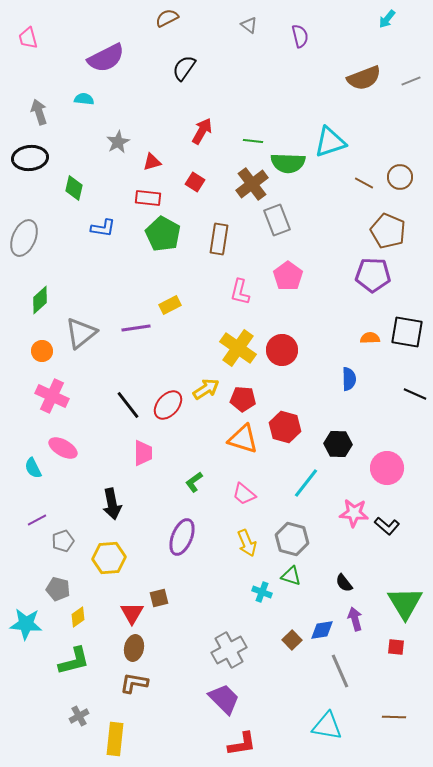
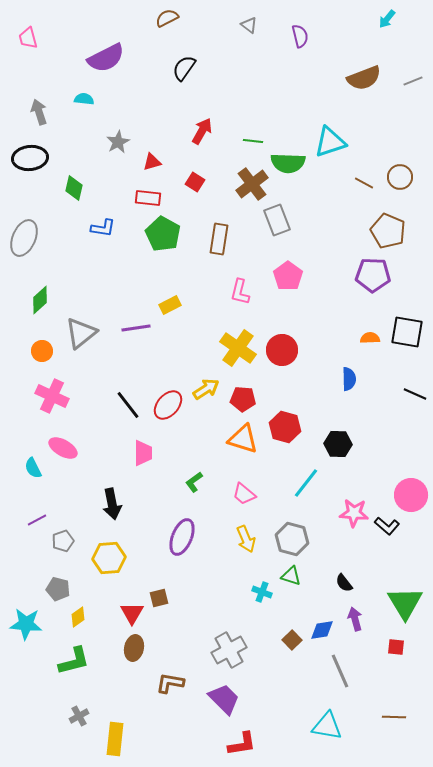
gray line at (411, 81): moved 2 px right
pink circle at (387, 468): moved 24 px right, 27 px down
yellow arrow at (247, 543): moved 1 px left, 4 px up
brown L-shape at (134, 683): moved 36 px right
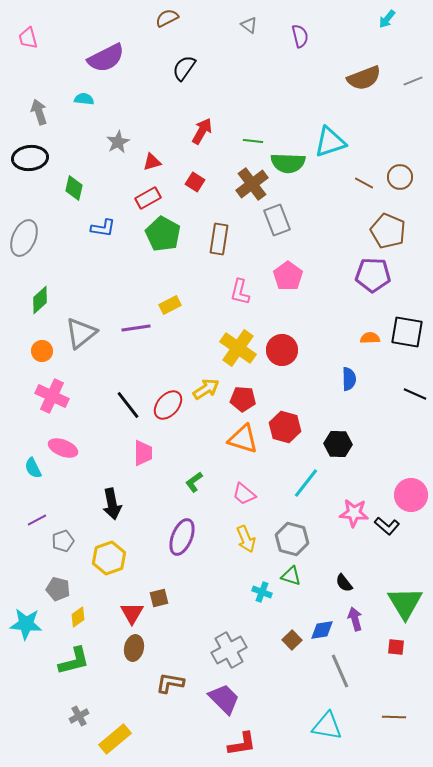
red rectangle at (148, 198): rotated 35 degrees counterclockwise
pink ellipse at (63, 448): rotated 8 degrees counterclockwise
yellow hexagon at (109, 558): rotated 16 degrees counterclockwise
yellow rectangle at (115, 739): rotated 44 degrees clockwise
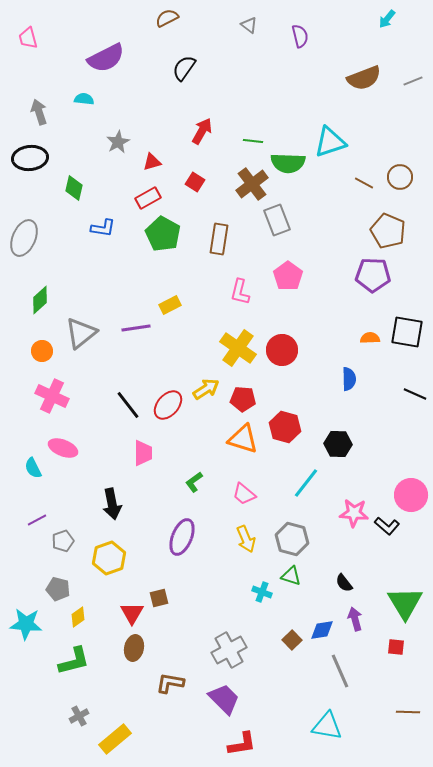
brown line at (394, 717): moved 14 px right, 5 px up
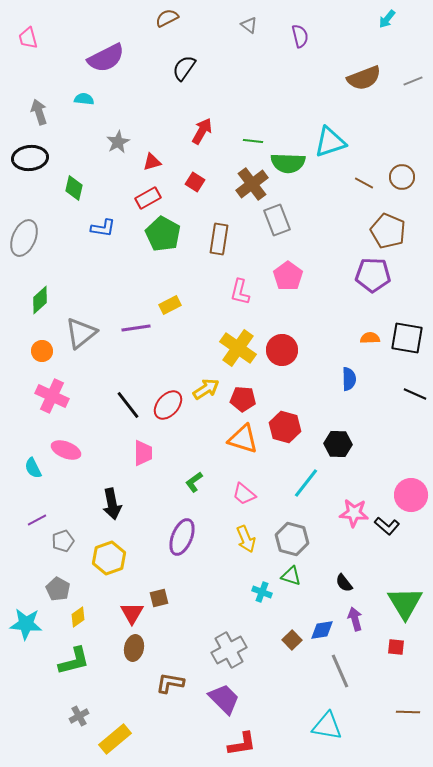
brown circle at (400, 177): moved 2 px right
black square at (407, 332): moved 6 px down
pink ellipse at (63, 448): moved 3 px right, 2 px down
gray pentagon at (58, 589): rotated 15 degrees clockwise
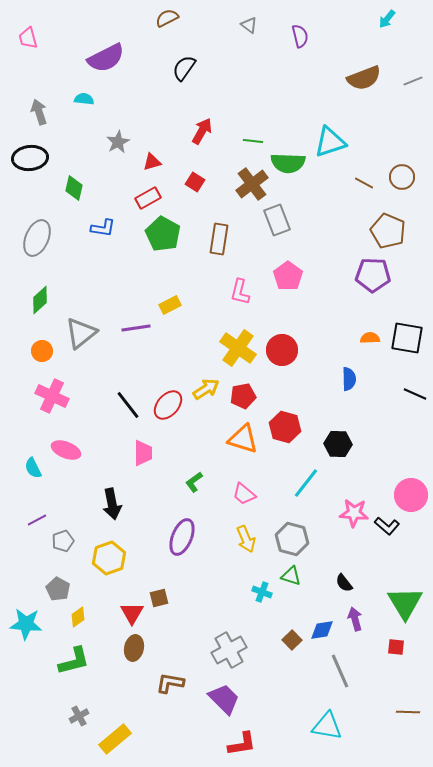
gray ellipse at (24, 238): moved 13 px right
red pentagon at (243, 399): moved 3 px up; rotated 15 degrees counterclockwise
